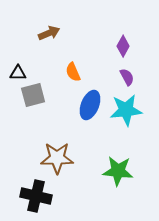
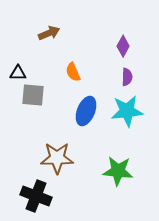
purple semicircle: rotated 30 degrees clockwise
gray square: rotated 20 degrees clockwise
blue ellipse: moved 4 px left, 6 px down
cyan star: moved 1 px right, 1 px down
black cross: rotated 8 degrees clockwise
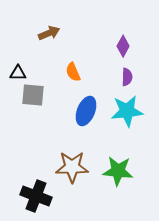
brown star: moved 15 px right, 9 px down
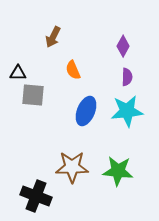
brown arrow: moved 4 px right, 4 px down; rotated 140 degrees clockwise
orange semicircle: moved 2 px up
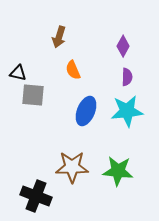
brown arrow: moved 6 px right; rotated 10 degrees counterclockwise
black triangle: rotated 12 degrees clockwise
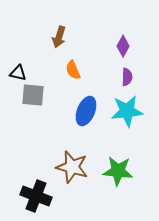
brown star: rotated 16 degrees clockwise
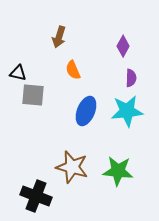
purple semicircle: moved 4 px right, 1 px down
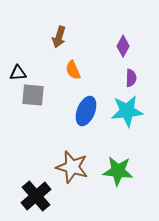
black triangle: rotated 18 degrees counterclockwise
black cross: rotated 28 degrees clockwise
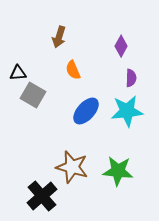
purple diamond: moved 2 px left
gray square: rotated 25 degrees clockwise
blue ellipse: rotated 20 degrees clockwise
black cross: moved 6 px right
